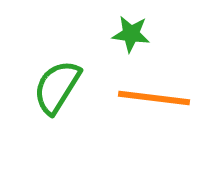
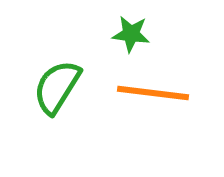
orange line: moved 1 px left, 5 px up
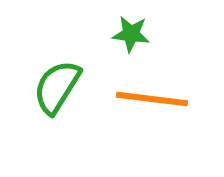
orange line: moved 1 px left, 6 px down
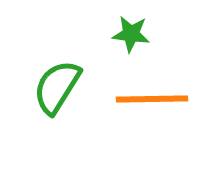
orange line: rotated 8 degrees counterclockwise
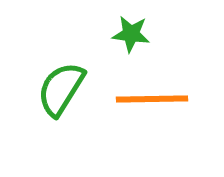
green semicircle: moved 4 px right, 2 px down
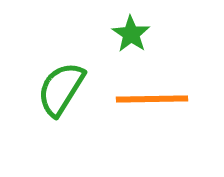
green star: rotated 27 degrees clockwise
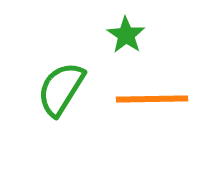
green star: moved 5 px left, 1 px down
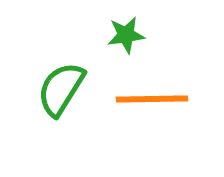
green star: rotated 30 degrees clockwise
